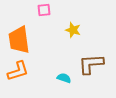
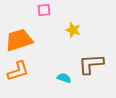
orange trapezoid: rotated 80 degrees clockwise
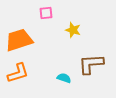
pink square: moved 2 px right, 3 px down
orange L-shape: moved 2 px down
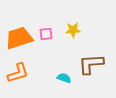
pink square: moved 21 px down
yellow star: rotated 21 degrees counterclockwise
orange trapezoid: moved 2 px up
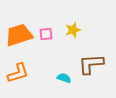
yellow star: rotated 14 degrees counterclockwise
orange trapezoid: moved 3 px up
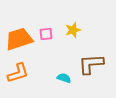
orange trapezoid: moved 4 px down
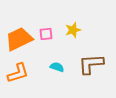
orange trapezoid: rotated 8 degrees counterclockwise
cyan semicircle: moved 7 px left, 11 px up
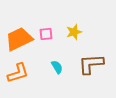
yellow star: moved 1 px right, 2 px down
cyan semicircle: rotated 40 degrees clockwise
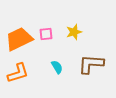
brown L-shape: rotated 8 degrees clockwise
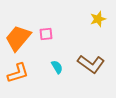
yellow star: moved 24 px right, 13 px up
orange trapezoid: moved 1 px left, 1 px up; rotated 24 degrees counterclockwise
brown L-shape: rotated 148 degrees counterclockwise
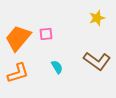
yellow star: moved 1 px left, 1 px up
brown L-shape: moved 6 px right, 3 px up
